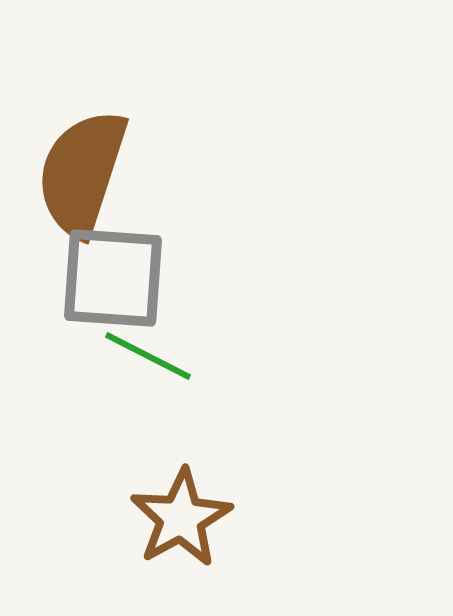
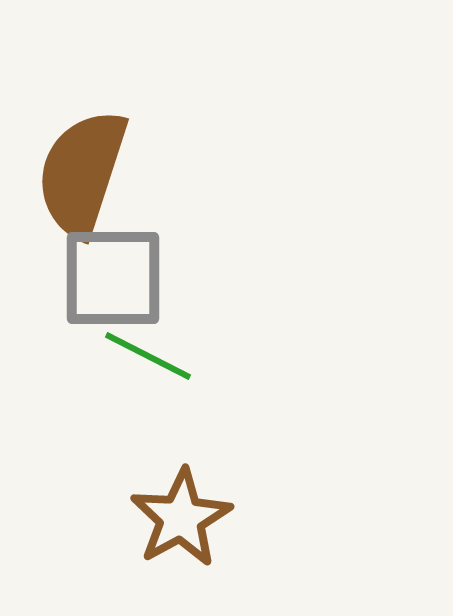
gray square: rotated 4 degrees counterclockwise
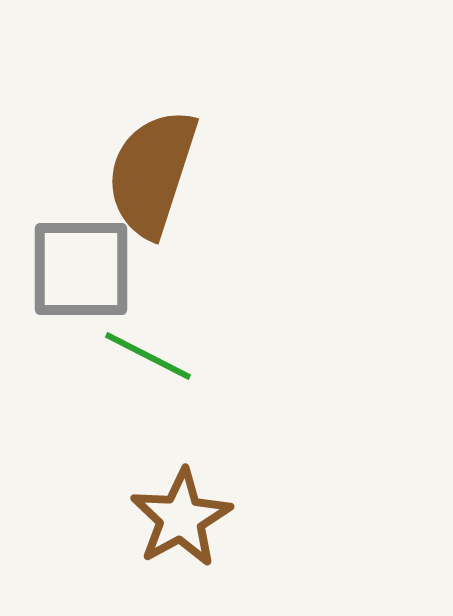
brown semicircle: moved 70 px right
gray square: moved 32 px left, 9 px up
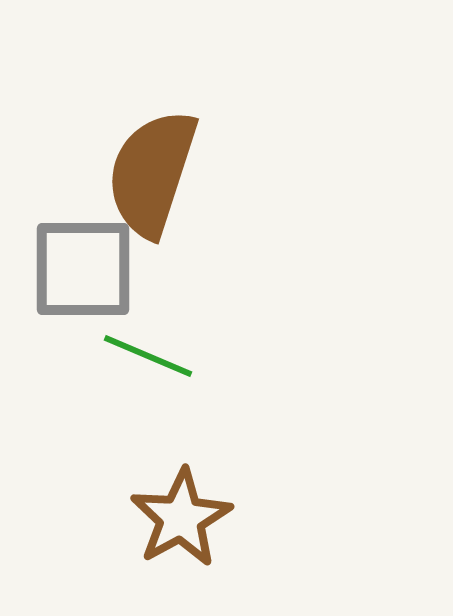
gray square: moved 2 px right
green line: rotated 4 degrees counterclockwise
